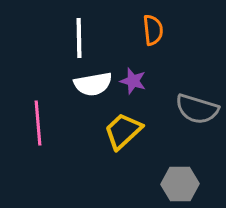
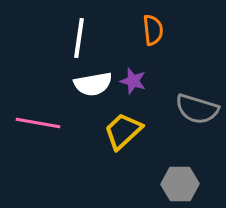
white line: rotated 9 degrees clockwise
pink line: rotated 75 degrees counterclockwise
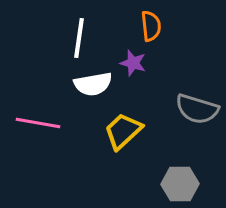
orange semicircle: moved 2 px left, 4 px up
purple star: moved 18 px up
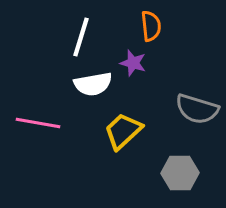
white line: moved 2 px right, 1 px up; rotated 9 degrees clockwise
gray hexagon: moved 11 px up
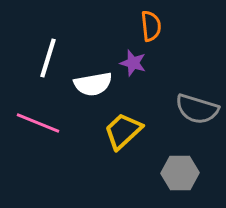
white line: moved 33 px left, 21 px down
pink line: rotated 12 degrees clockwise
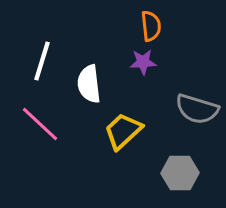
white line: moved 6 px left, 3 px down
purple star: moved 10 px right, 1 px up; rotated 20 degrees counterclockwise
white semicircle: moved 4 px left; rotated 93 degrees clockwise
pink line: moved 2 px right, 1 px down; rotated 21 degrees clockwise
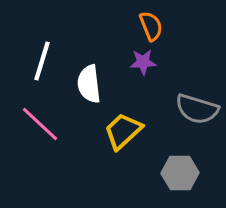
orange semicircle: rotated 16 degrees counterclockwise
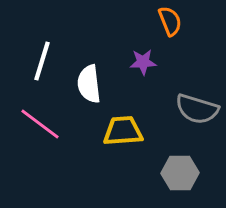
orange semicircle: moved 19 px right, 5 px up
pink line: rotated 6 degrees counterclockwise
yellow trapezoid: rotated 39 degrees clockwise
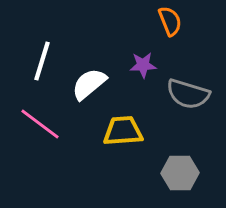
purple star: moved 3 px down
white semicircle: rotated 57 degrees clockwise
gray semicircle: moved 9 px left, 15 px up
